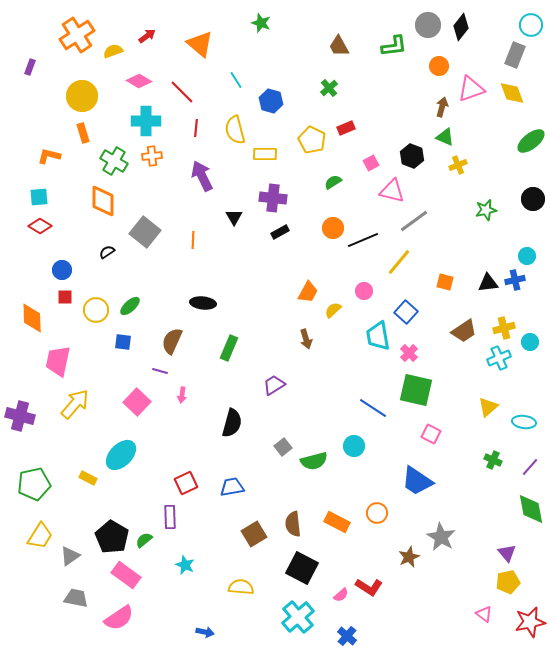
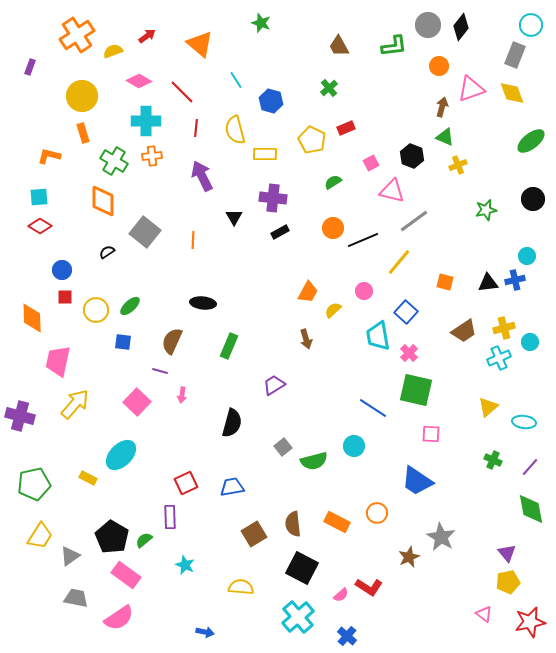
green rectangle at (229, 348): moved 2 px up
pink square at (431, 434): rotated 24 degrees counterclockwise
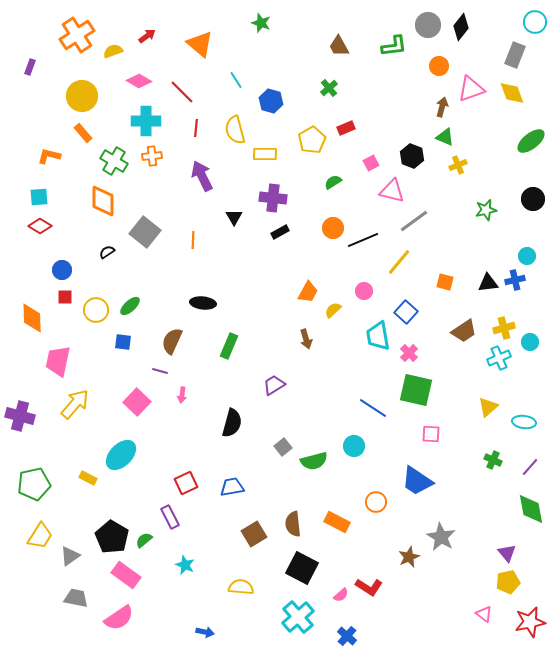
cyan circle at (531, 25): moved 4 px right, 3 px up
orange rectangle at (83, 133): rotated 24 degrees counterclockwise
yellow pentagon at (312, 140): rotated 16 degrees clockwise
orange circle at (377, 513): moved 1 px left, 11 px up
purple rectangle at (170, 517): rotated 25 degrees counterclockwise
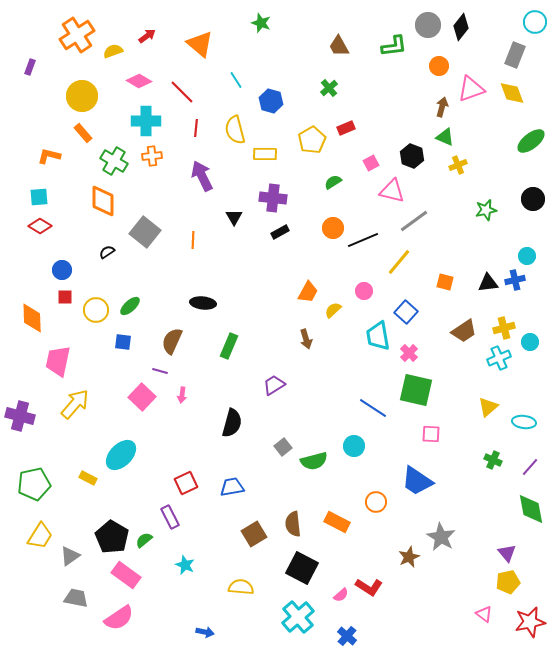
pink square at (137, 402): moved 5 px right, 5 px up
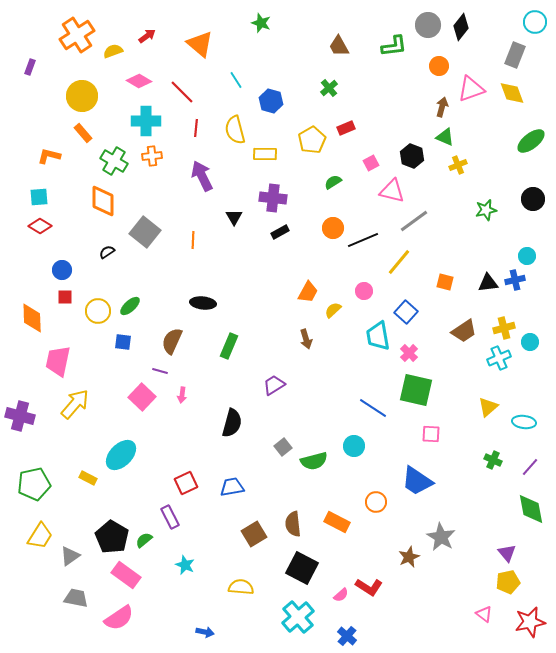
yellow circle at (96, 310): moved 2 px right, 1 px down
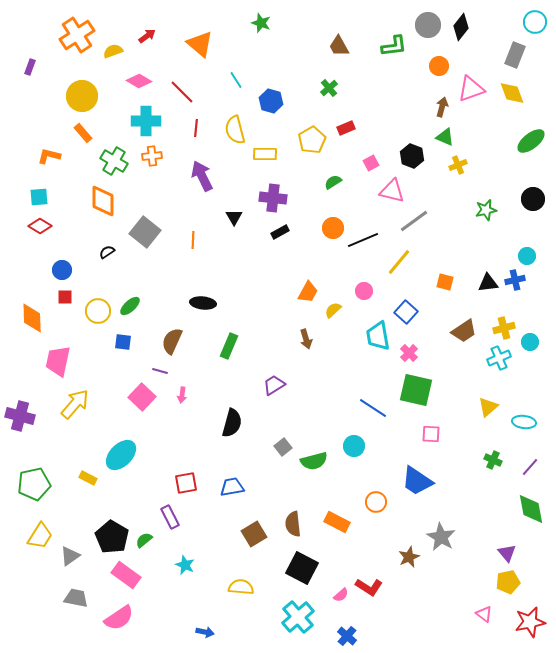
red square at (186, 483): rotated 15 degrees clockwise
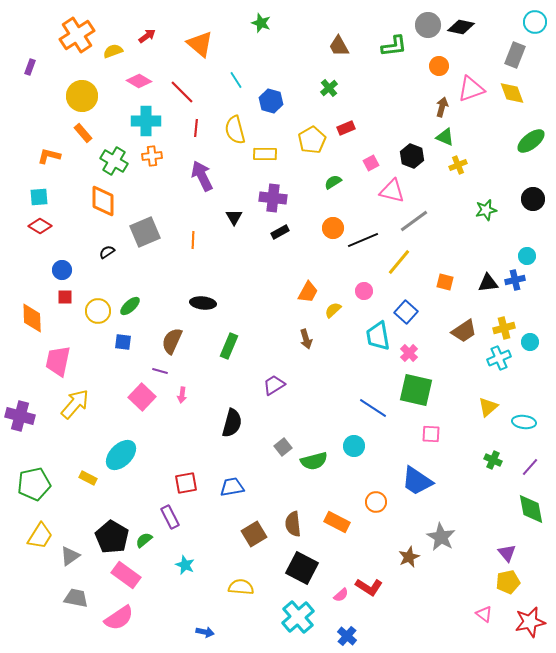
black diamond at (461, 27): rotated 64 degrees clockwise
gray square at (145, 232): rotated 28 degrees clockwise
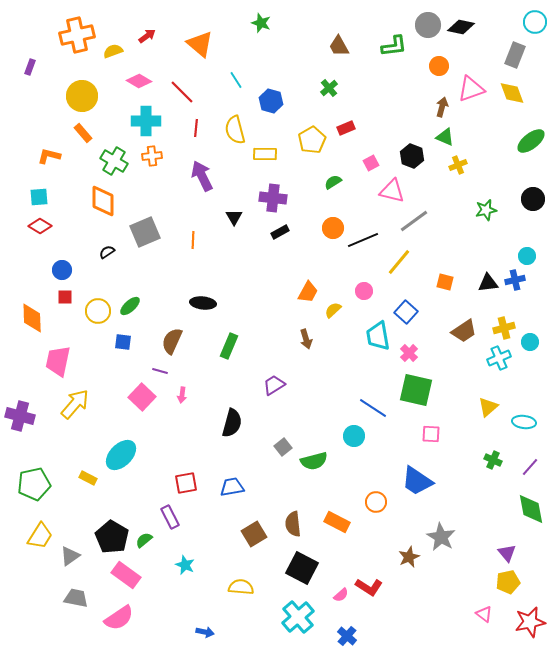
orange cross at (77, 35): rotated 20 degrees clockwise
cyan circle at (354, 446): moved 10 px up
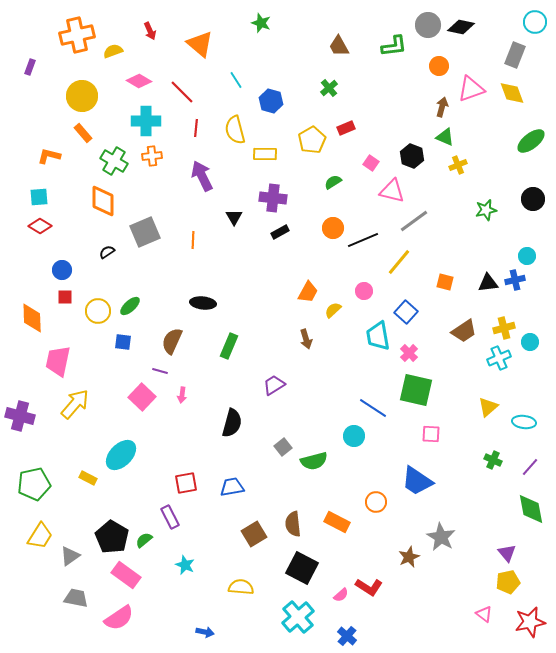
red arrow at (147, 36): moved 3 px right, 5 px up; rotated 102 degrees clockwise
pink square at (371, 163): rotated 28 degrees counterclockwise
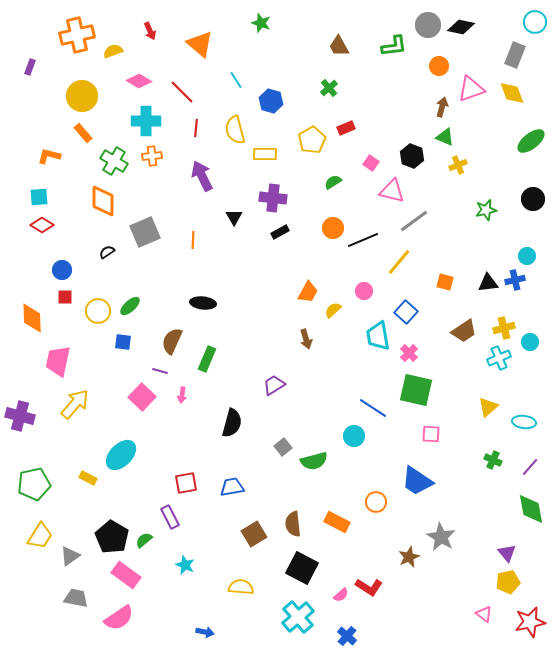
red diamond at (40, 226): moved 2 px right, 1 px up
green rectangle at (229, 346): moved 22 px left, 13 px down
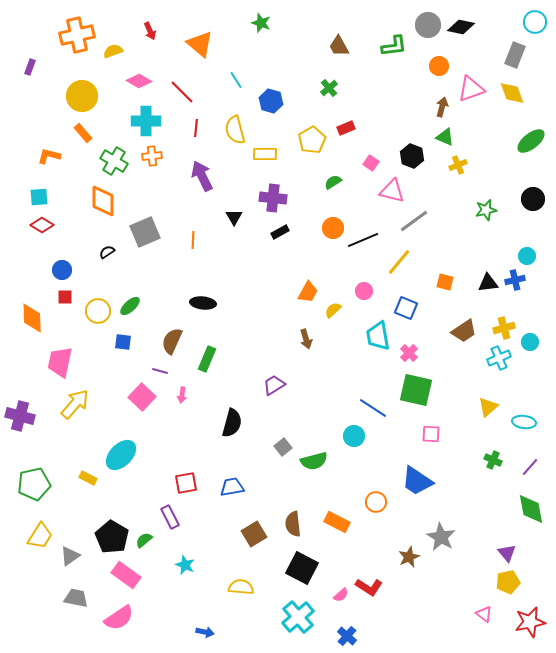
blue square at (406, 312): moved 4 px up; rotated 20 degrees counterclockwise
pink trapezoid at (58, 361): moved 2 px right, 1 px down
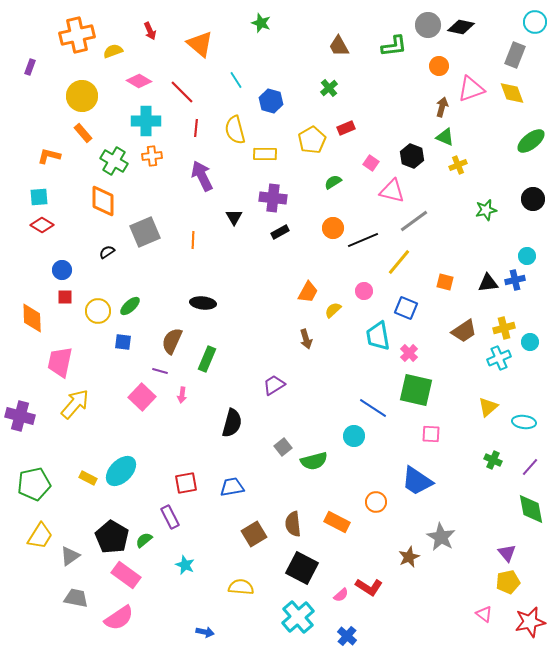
cyan ellipse at (121, 455): moved 16 px down
